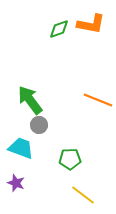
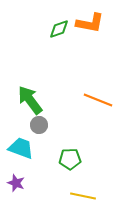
orange L-shape: moved 1 px left, 1 px up
yellow line: moved 1 px down; rotated 25 degrees counterclockwise
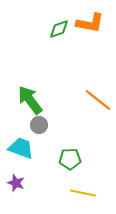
orange line: rotated 16 degrees clockwise
yellow line: moved 3 px up
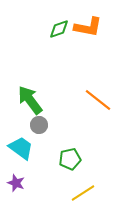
orange L-shape: moved 2 px left, 4 px down
cyan trapezoid: rotated 16 degrees clockwise
green pentagon: rotated 10 degrees counterclockwise
yellow line: rotated 45 degrees counterclockwise
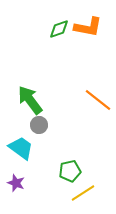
green pentagon: moved 12 px down
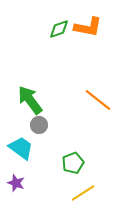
green pentagon: moved 3 px right, 8 px up; rotated 10 degrees counterclockwise
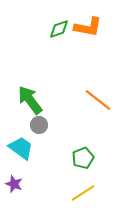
green pentagon: moved 10 px right, 5 px up
purple star: moved 2 px left, 1 px down
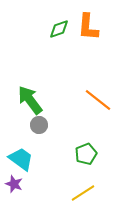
orange L-shape: rotated 84 degrees clockwise
cyan trapezoid: moved 11 px down
green pentagon: moved 3 px right, 4 px up
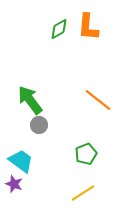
green diamond: rotated 10 degrees counterclockwise
cyan trapezoid: moved 2 px down
